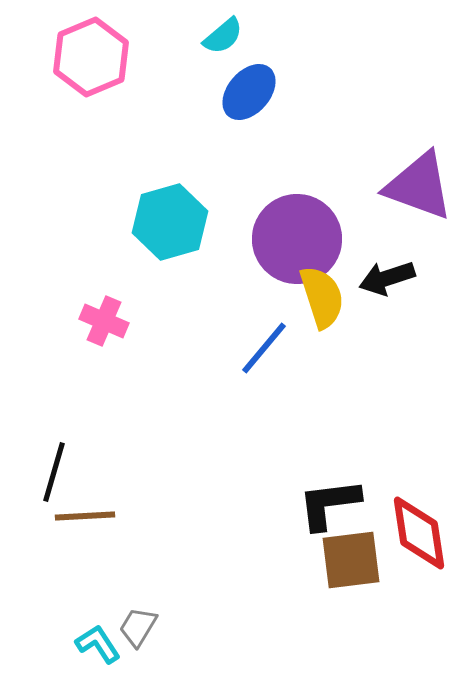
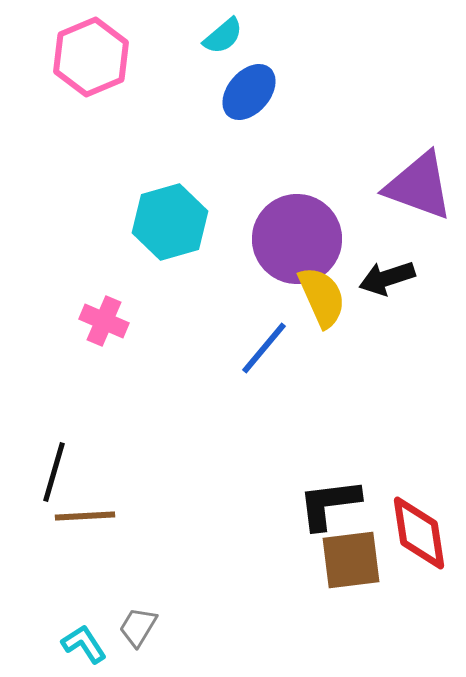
yellow semicircle: rotated 6 degrees counterclockwise
cyan L-shape: moved 14 px left
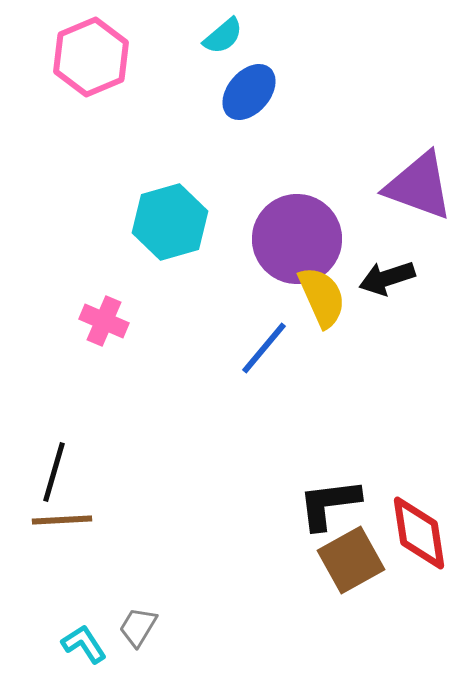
brown line: moved 23 px left, 4 px down
brown square: rotated 22 degrees counterclockwise
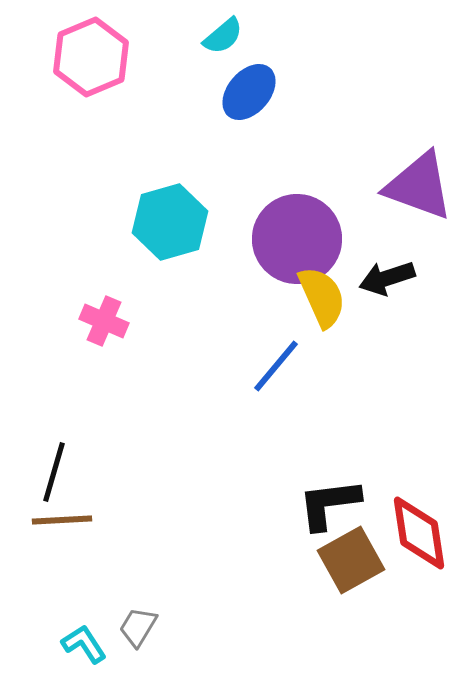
blue line: moved 12 px right, 18 px down
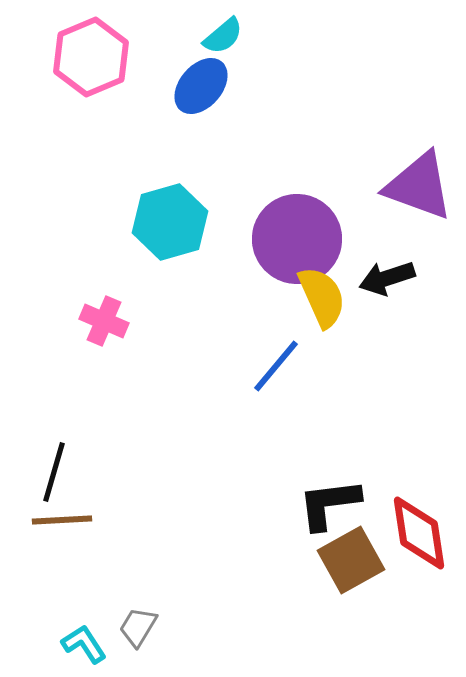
blue ellipse: moved 48 px left, 6 px up
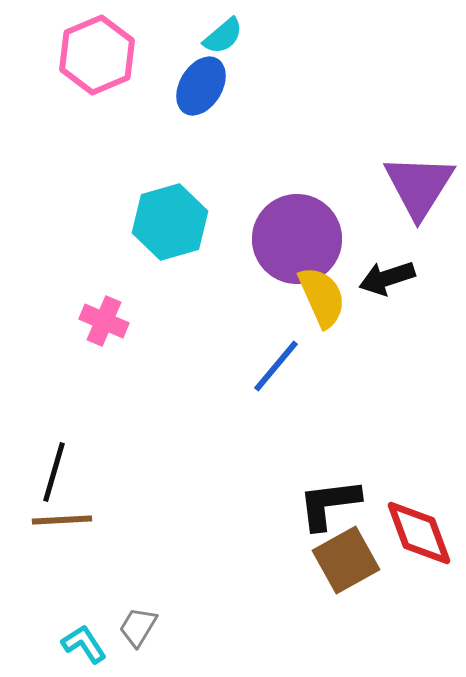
pink hexagon: moved 6 px right, 2 px up
blue ellipse: rotated 10 degrees counterclockwise
purple triangle: rotated 42 degrees clockwise
red diamond: rotated 12 degrees counterclockwise
brown square: moved 5 px left
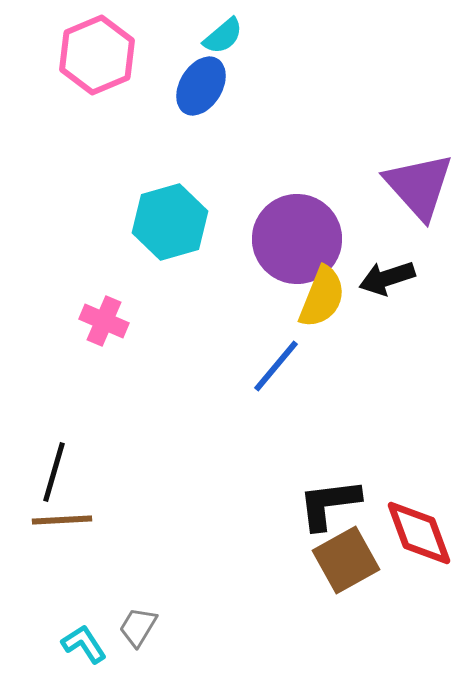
purple triangle: rotated 14 degrees counterclockwise
yellow semicircle: rotated 46 degrees clockwise
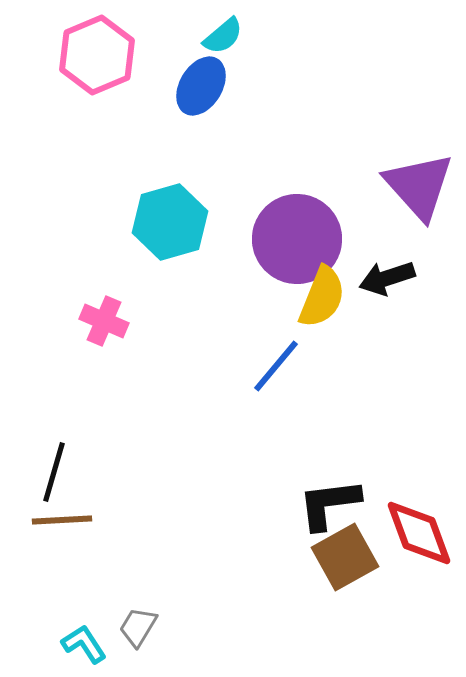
brown square: moved 1 px left, 3 px up
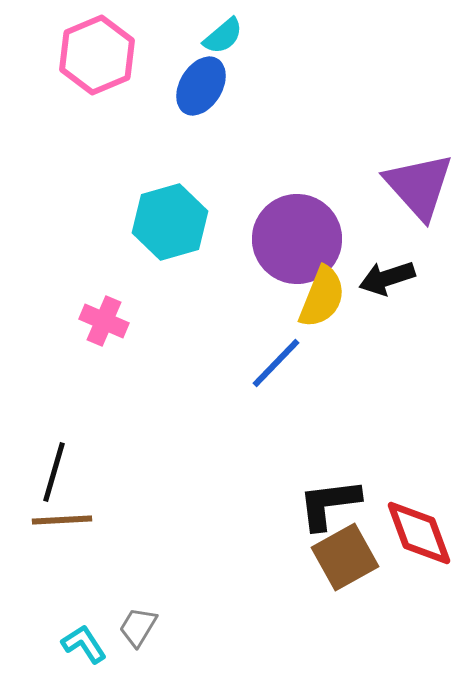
blue line: moved 3 px up; rotated 4 degrees clockwise
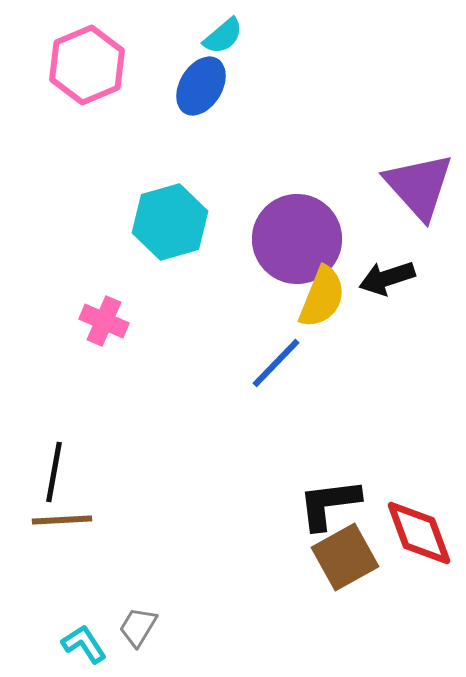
pink hexagon: moved 10 px left, 10 px down
black line: rotated 6 degrees counterclockwise
